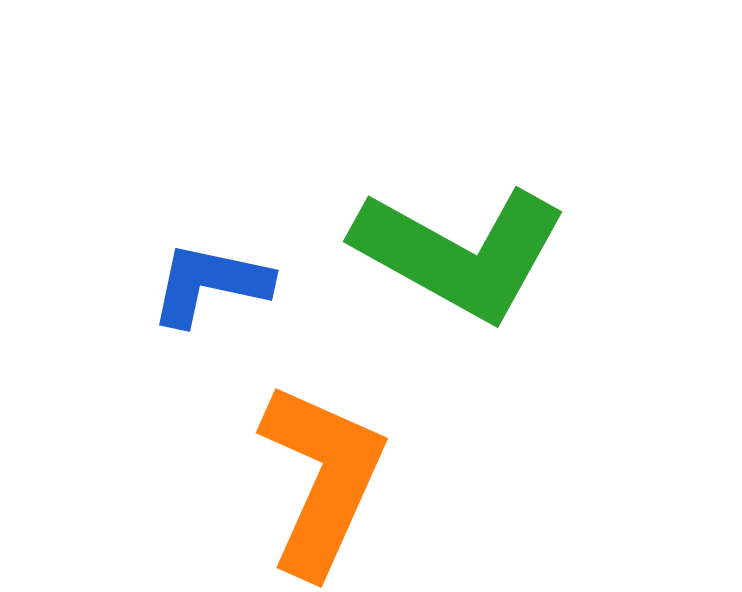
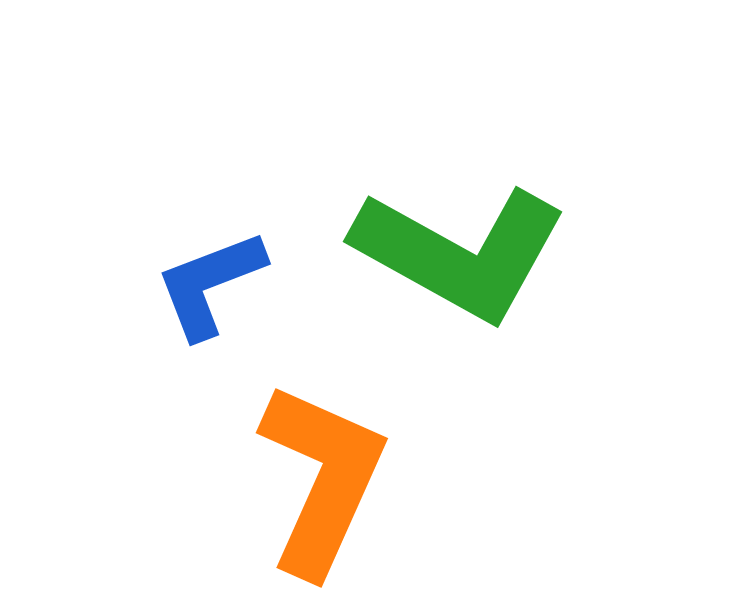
blue L-shape: rotated 33 degrees counterclockwise
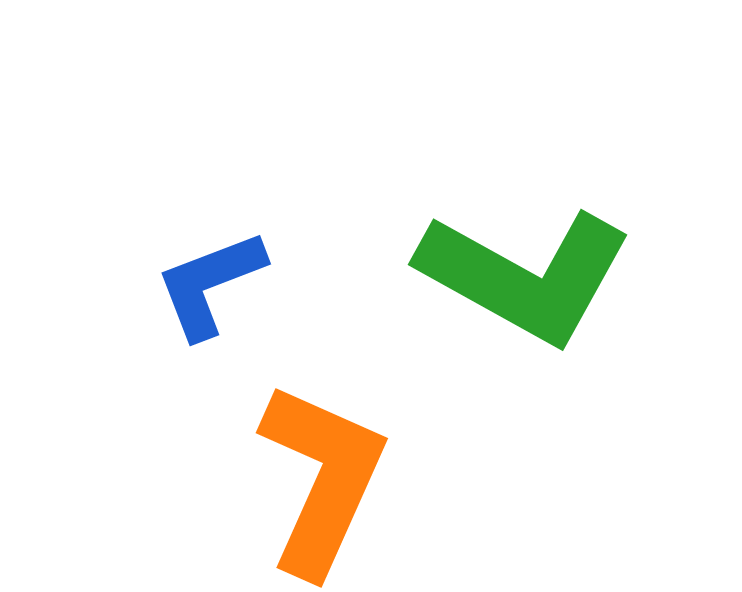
green L-shape: moved 65 px right, 23 px down
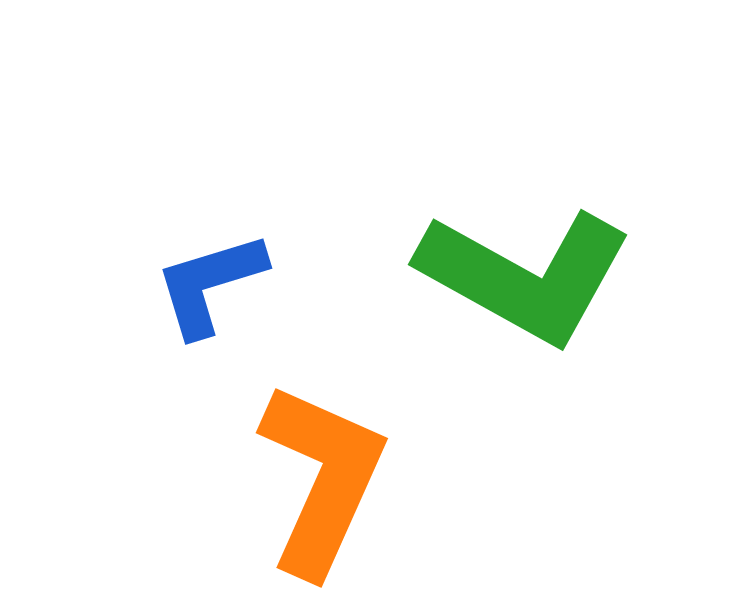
blue L-shape: rotated 4 degrees clockwise
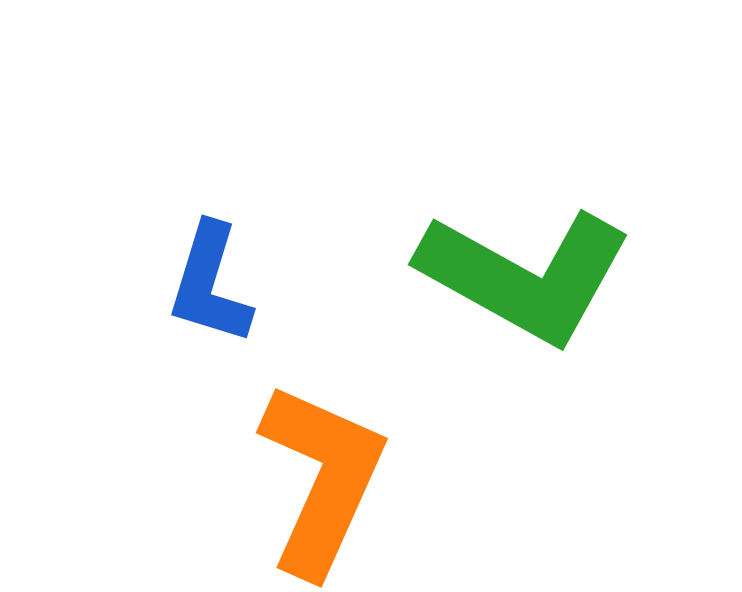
blue L-shape: rotated 56 degrees counterclockwise
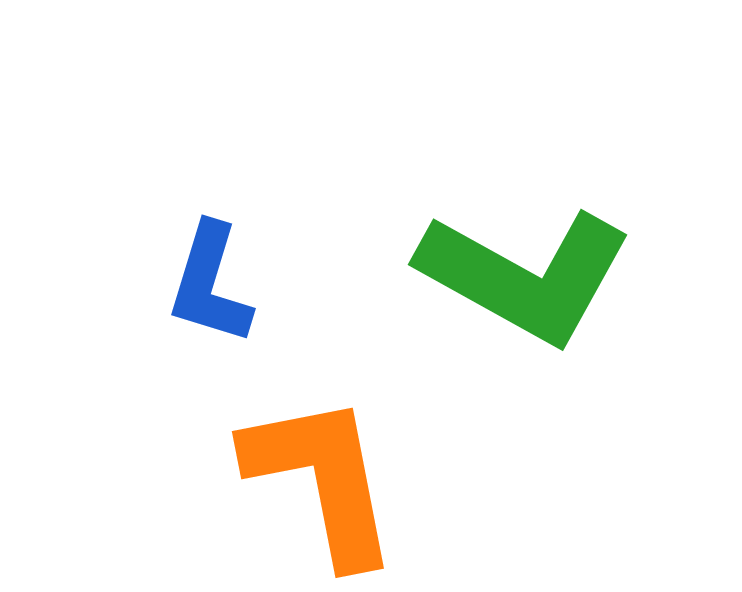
orange L-shape: rotated 35 degrees counterclockwise
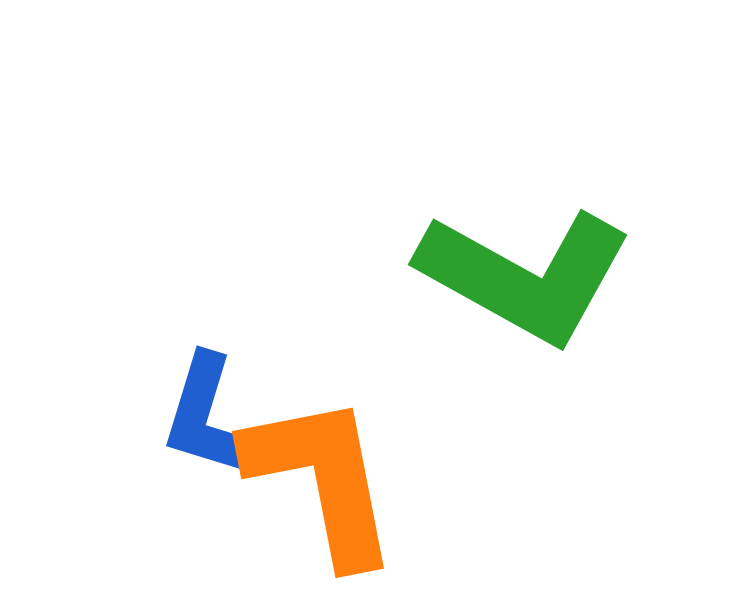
blue L-shape: moved 5 px left, 131 px down
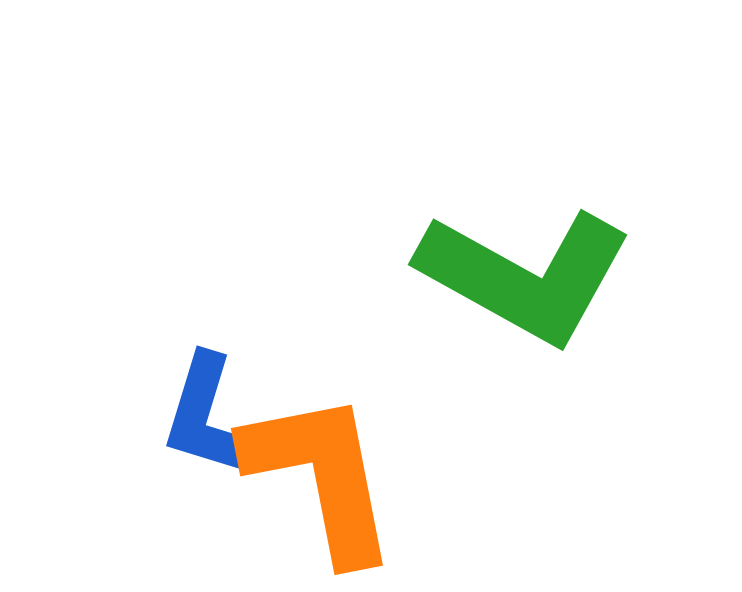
orange L-shape: moved 1 px left, 3 px up
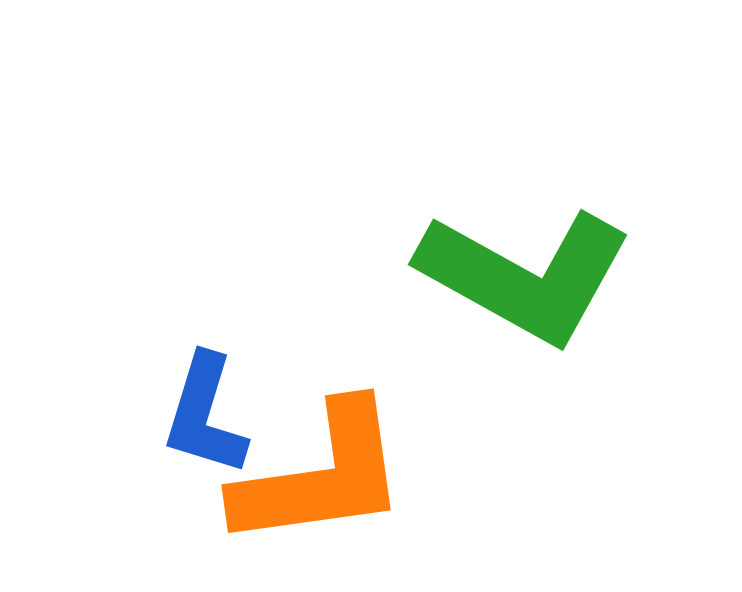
orange L-shape: rotated 93 degrees clockwise
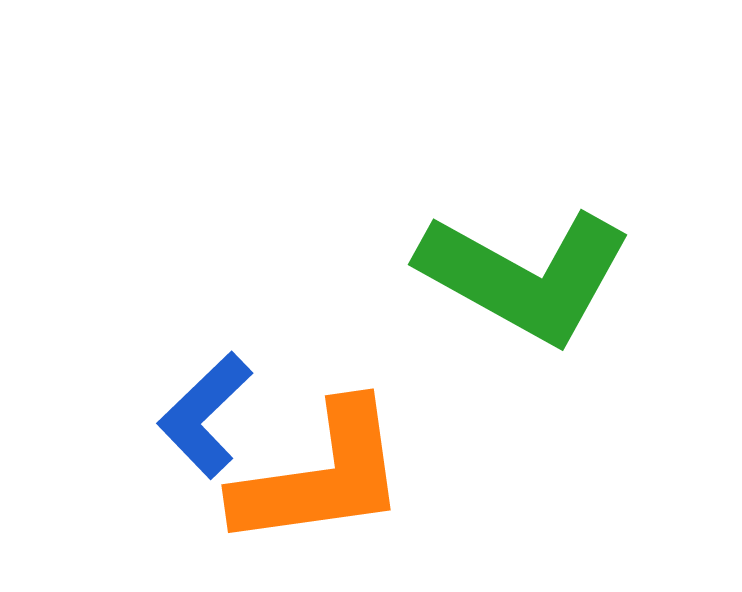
blue L-shape: rotated 29 degrees clockwise
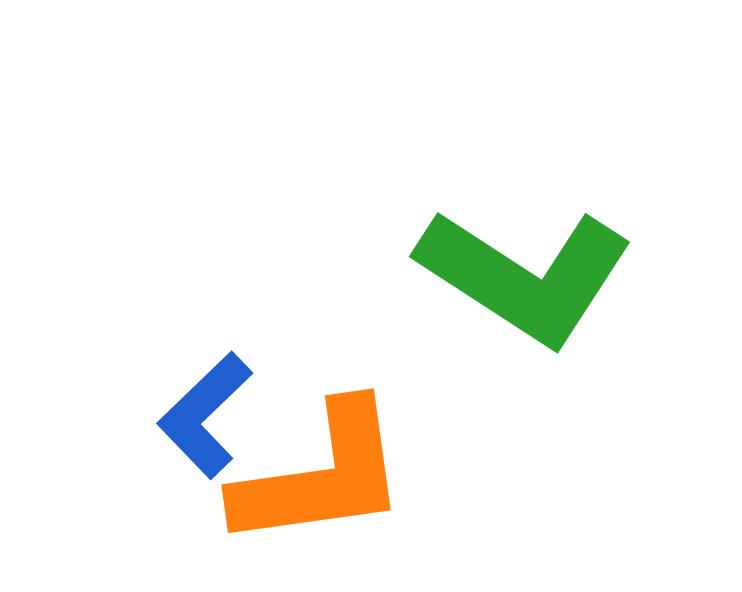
green L-shape: rotated 4 degrees clockwise
